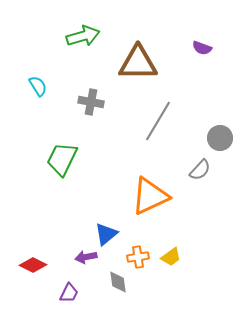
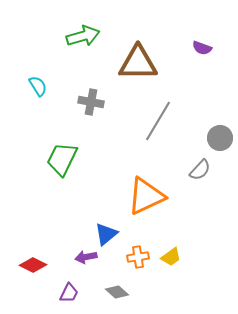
orange triangle: moved 4 px left
gray diamond: moved 1 px left, 10 px down; rotated 40 degrees counterclockwise
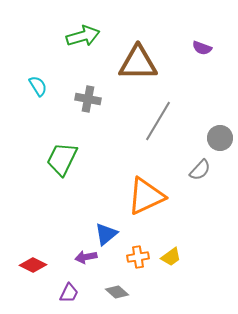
gray cross: moved 3 px left, 3 px up
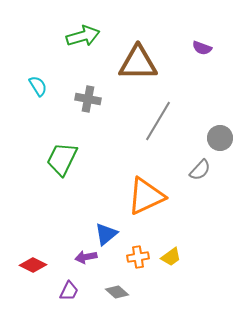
purple trapezoid: moved 2 px up
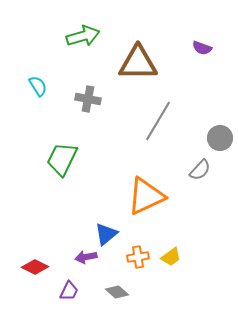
red diamond: moved 2 px right, 2 px down
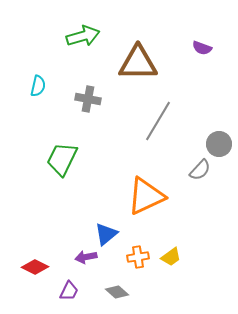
cyan semicircle: rotated 45 degrees clockwise
gray circle: moved 1 px left, 6 px down
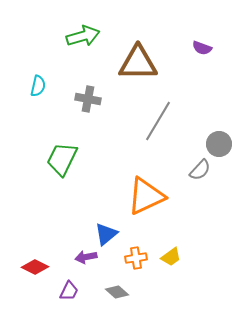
orange cross: moved 2 px left, 1 px down
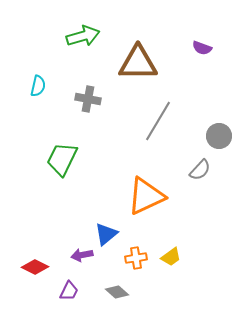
gray circle: moved 8 px up
purple arrow: moved 4 px left, 2 px up
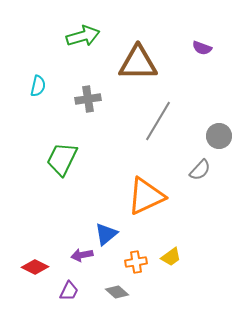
gray cross: rotated 20 degrees counterclockwise
orange cross: moved 4 px down
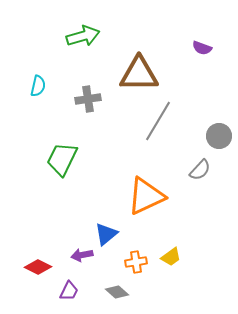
brown triangle: moved 1 px right, 11 px down
red diamond: moved 3 px right
